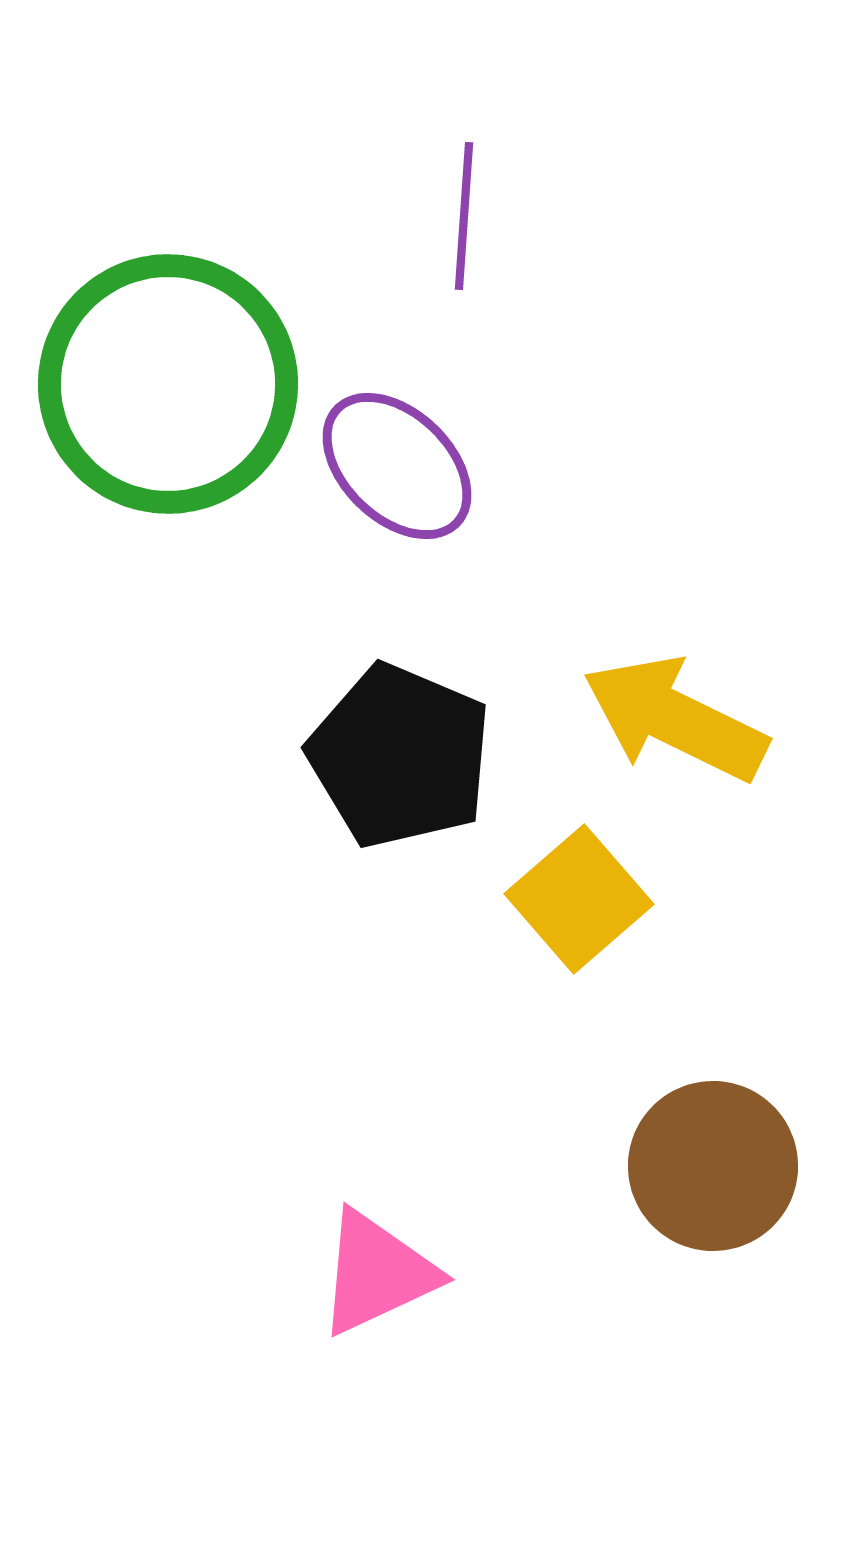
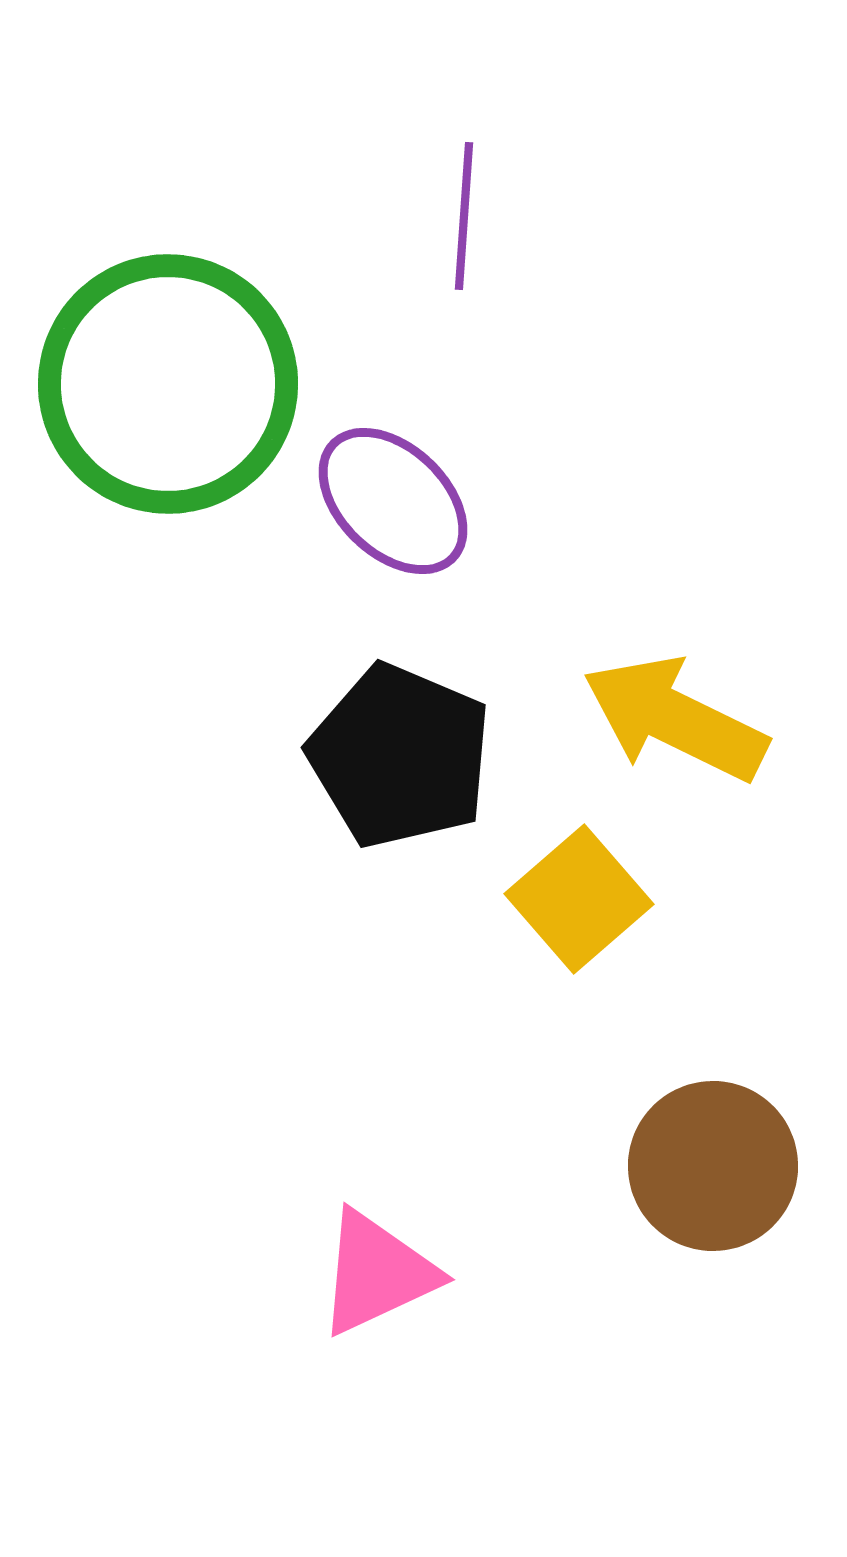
purple ellipse: moved 4 px left, 35 px down
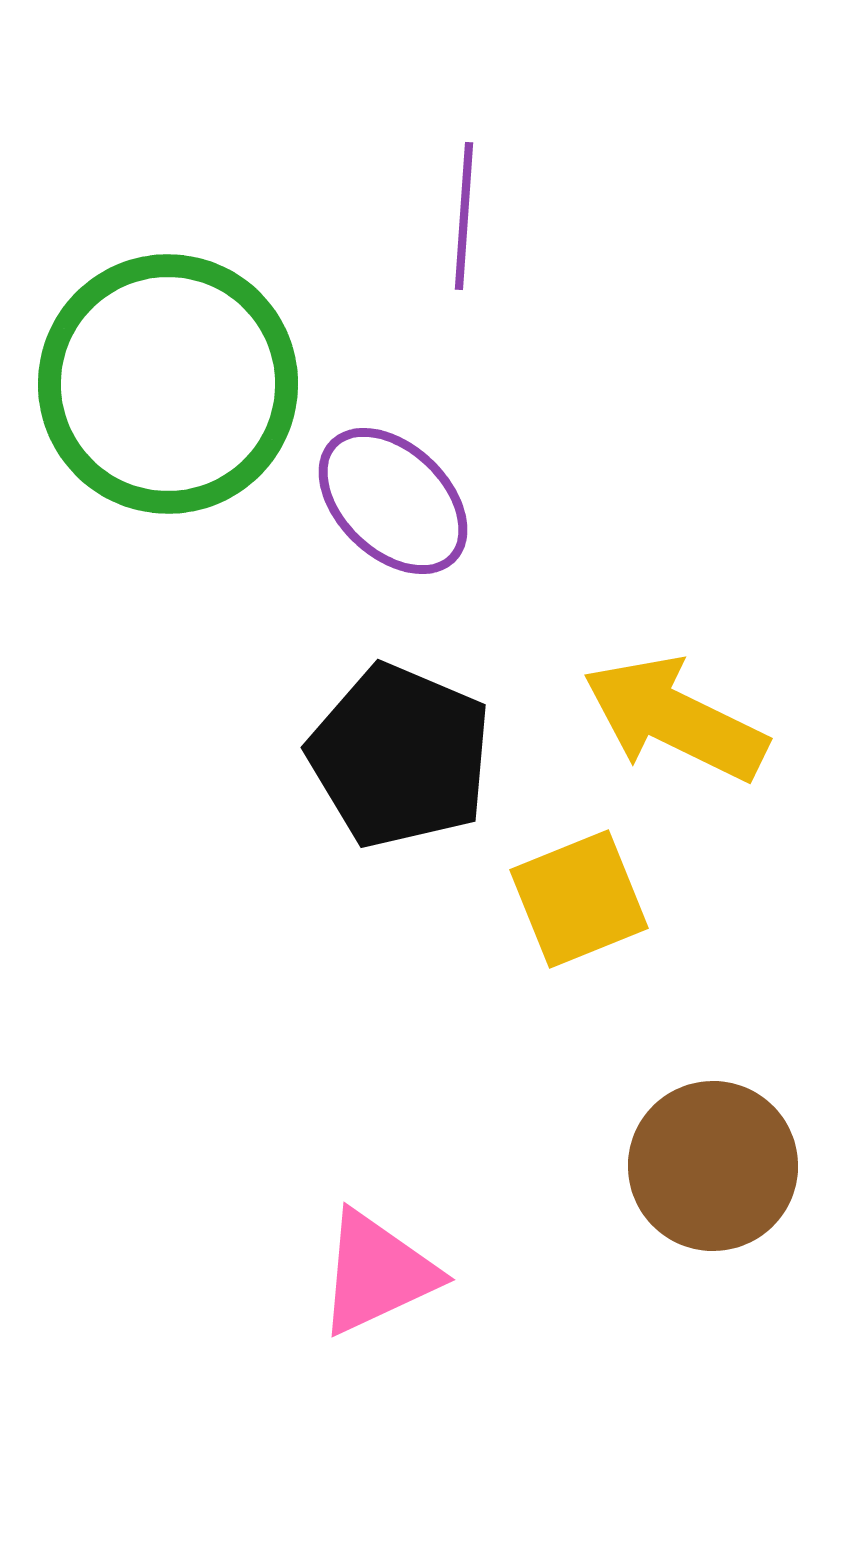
yellow square: rotated 19 degrees clockwise
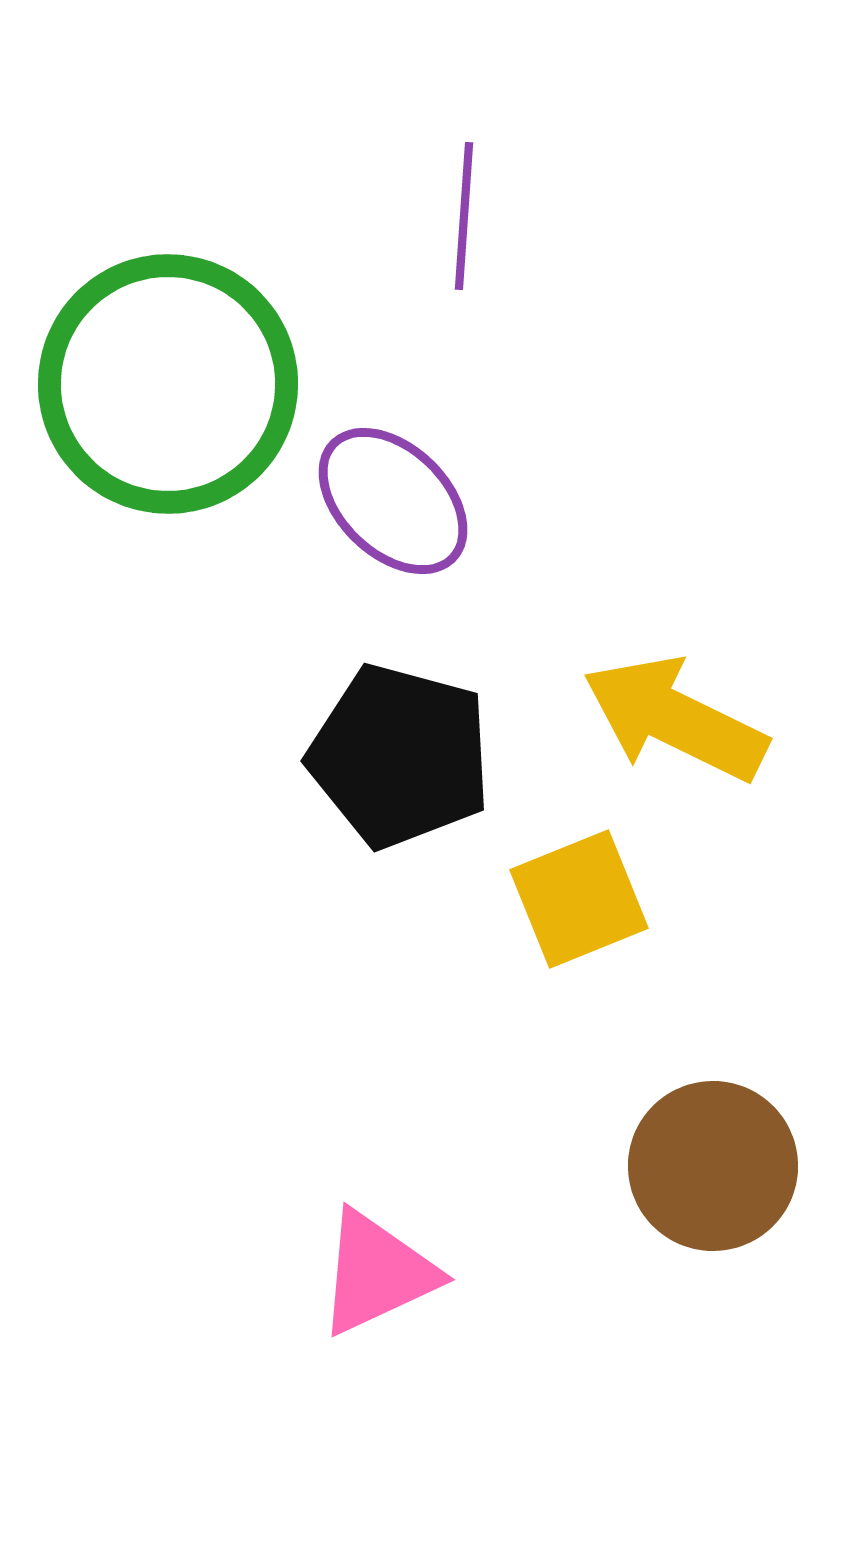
black pentagon: rotated 8 degrees counterclockwise
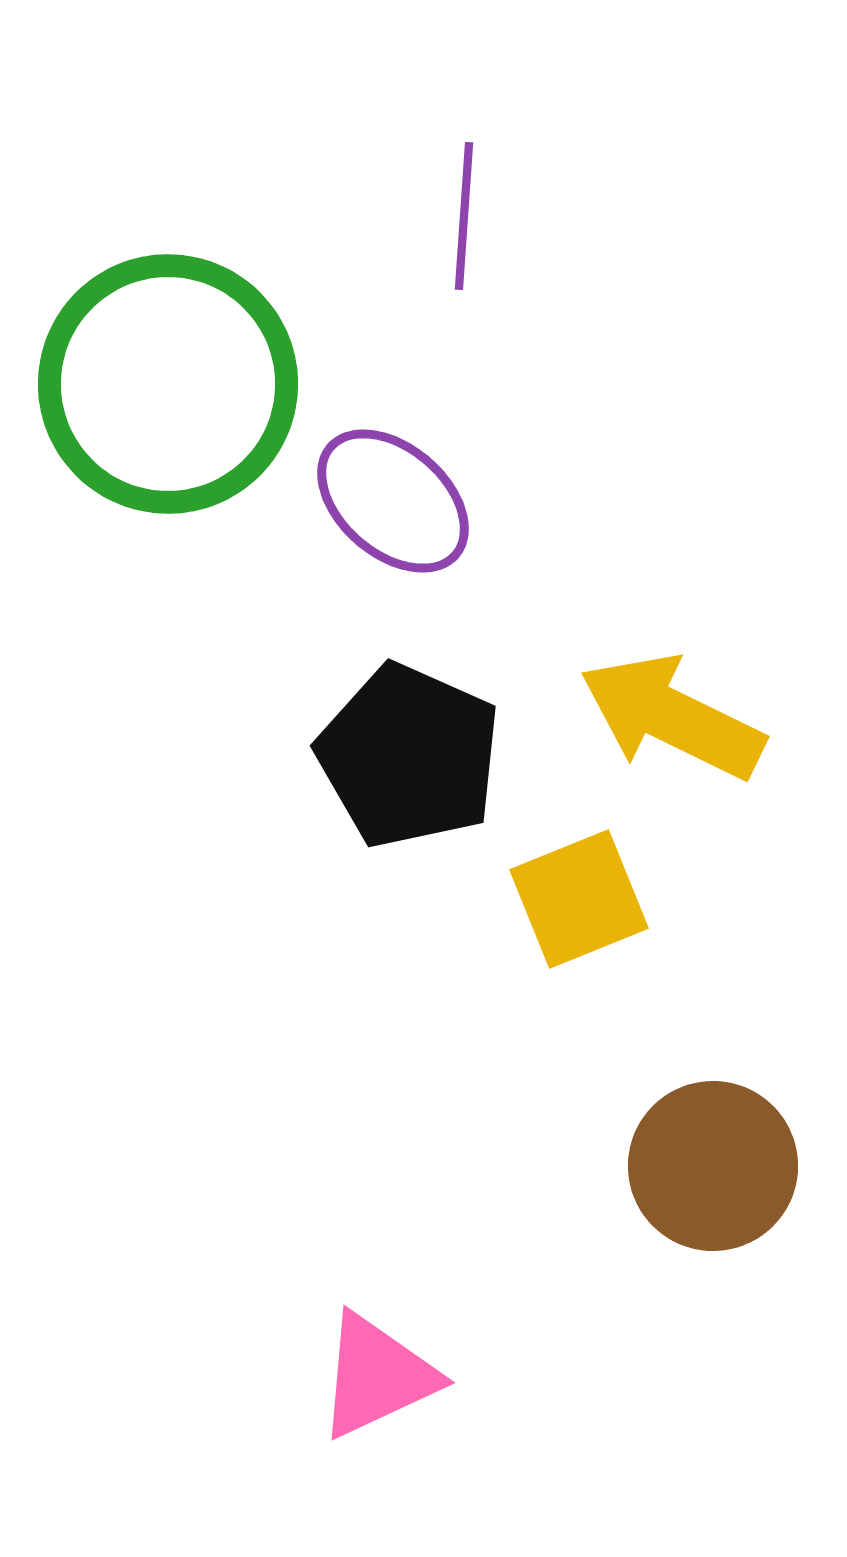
purple ellipse: rotated 3 degrees counterclockwise
yellow arrow: moved 3 px left, 2 px up
black pentagon: moved 9 px right; rotated 9 degrees clockwise
pink triangle: moved 103 px down
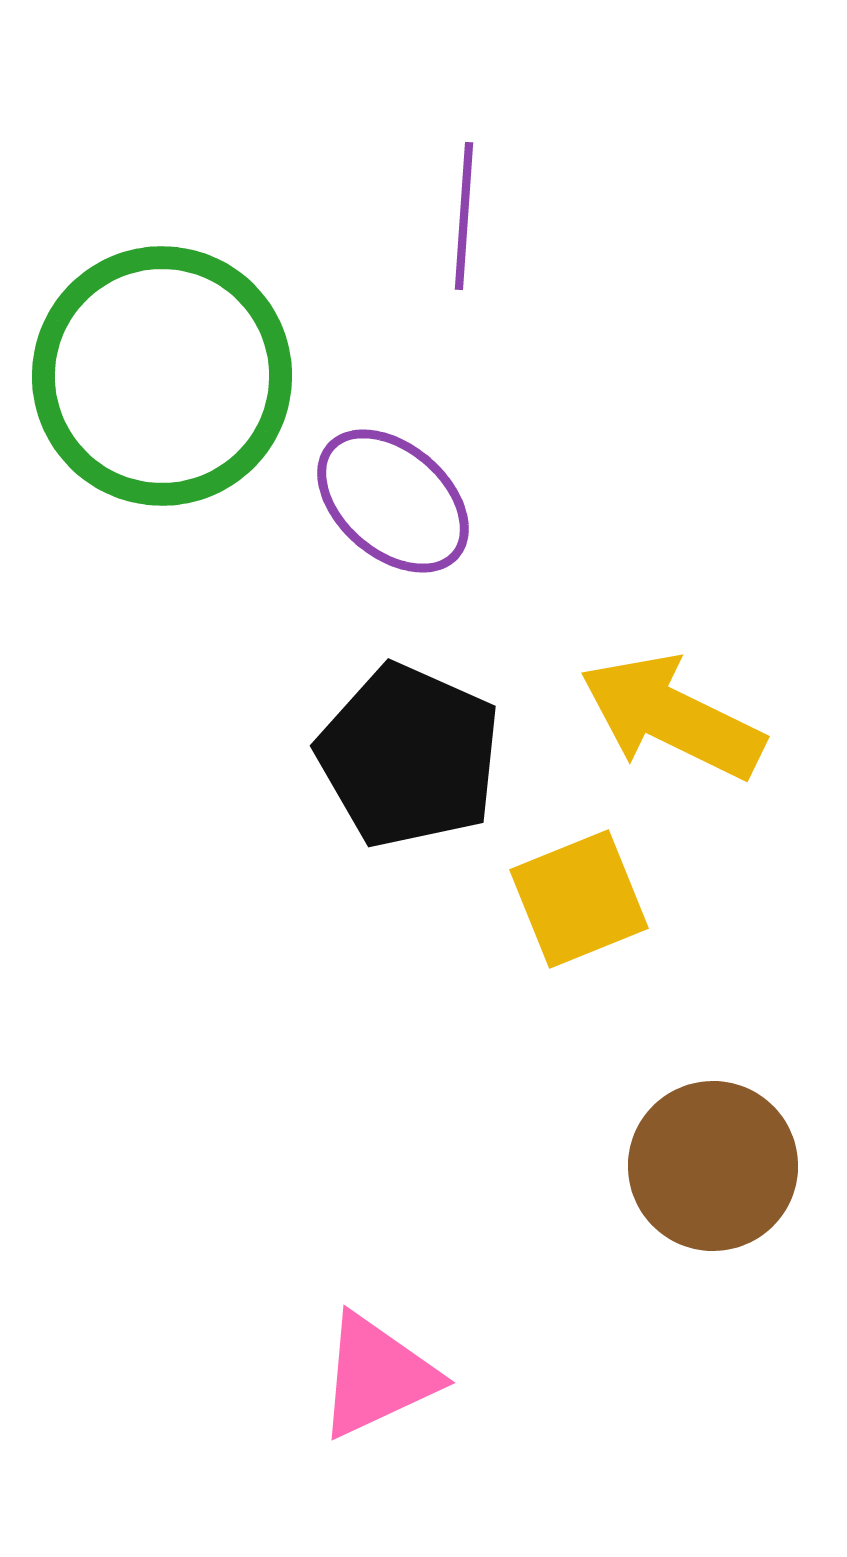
green circle: moved 6 px left, 8 px up
